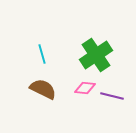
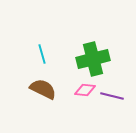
green cross: moved 3 px left, 4 px down; rotated 20 degrees clockwise
pink diamond: moved 2 px down
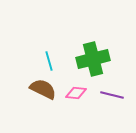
cyan line: moved 7 px right, 7 px down
pink diamond: moved 9 px left, 3 px down
purple line: moved 1 px up
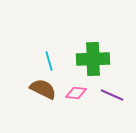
green cross: rotated 12 degrees clockwise
purple line: rotated 10 degrees clockwise
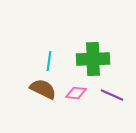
cyan line: rotated 24 degrees clockwise
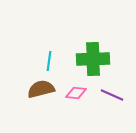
brown semicircle: moved 2 px left; rotated 40 degrees counterclockwise
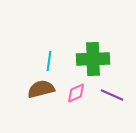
pink diamond: rotated 30 degrees counterclockwise
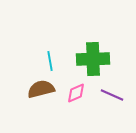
cyan line: moved 1 px right; rotated 18 degrees counterclockwise
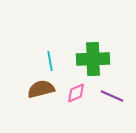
purple line: moved 1 px down
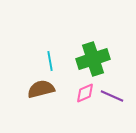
green cross: rotated 16 degrees counterclockwise
pink diamond: moved 9 px right
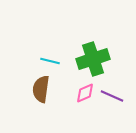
cyan line: rotated 66 degrees counterclockwise
brown semicircle: rotated 68 degrees counterclockwise
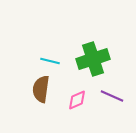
pink diamond: moved 8 px left, 7 px down
